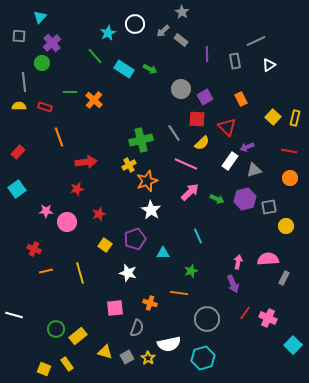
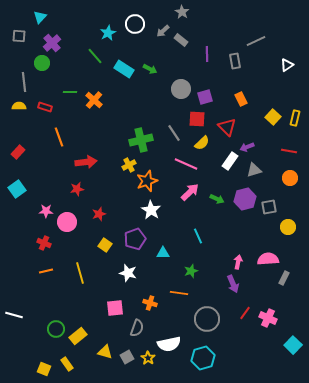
white triangle at (269, 65): moved 18 px right
purple square at (205, 97): rotated 14 degrees clockwise
yellow circle at (286, 226): moved 2 px right, 1 px down
red cross at (34, 249): moved 10 px right, 6 px up
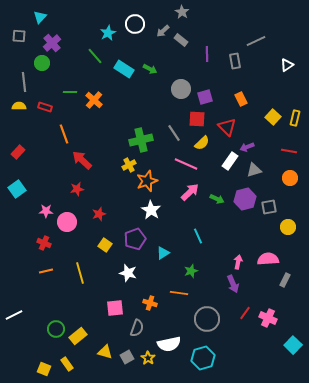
orange line at (59, 137): moved 5 px right, 3 px up
red arrow at (86, 162): moved 4 px left, 2 px up; rotated 130 degrees counterclockwise
cyan triangle at (163, 253): rotated 32 degrees counterclockwise
gray rectangle at (284, 278): moved 1 px right, 2 px down
white line at (14, 315): rotated 42 degrees counterclockwise
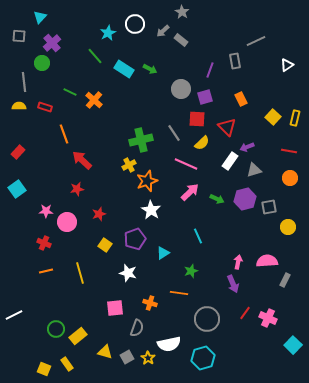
purple line at (207, 54): moved 3 px right, 16 px down; rotated 21 degrees clockwise
green line at (70, 92): rotated 24 degrees clockwise
pink semicircle at (268, 259): moved 1 px left, 2 px down
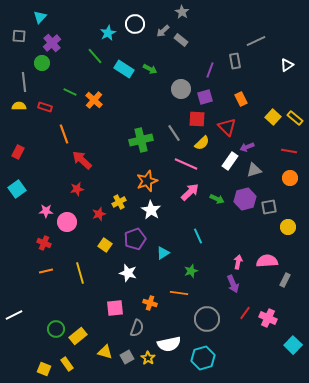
yellow rectangle at (295, 118): rotated 63 degrees counterclockwise
red rectangle at (18, 152): rotated 16 degrees counterclockwise
yellow cross at (129, 165): moved 10 px left, 37 px down
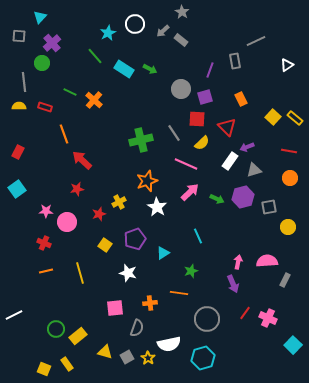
purple hexagon at (245, 199): moved 2 px left, 2 px up
white star at (151, 210): moved 6 px right, 3 px up
orange cross at (150, 303): rotated 24 degrees counterclockwise
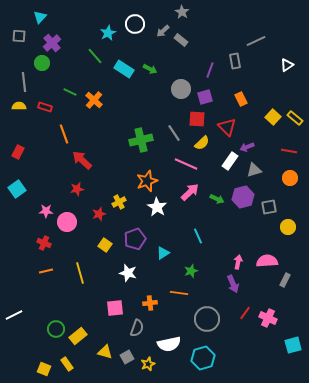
cyan square at (293, 345): rotated 30 degrees clockwise
yellow star at (148, 358): moved 6 px down; rotated 16 degrees clockwise
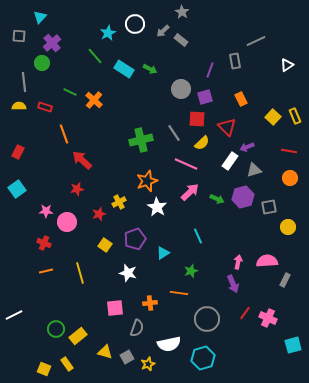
yellow rectangle at (295, 118): moved 2 px up; rotated 28 degrees clockwise
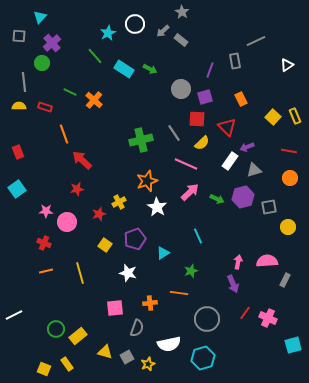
red rectangle at (18, 152): rotated 48 degrees counterclockwise
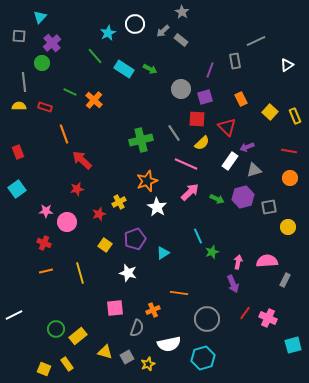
yellow square at (273, 117): moved 3 px left, 5 px up
green star at (191, 271): moved 21 px right, 19 px up
orange cross at (150, 303): moved 3 px right, 7 px down; rotated 16 degrees counterclockwise
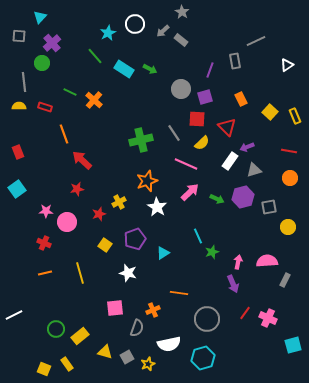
orange line at (46, 271): moved 1 px left, 2 px down
yellow rectangle at (78, 336): moved 2 px right
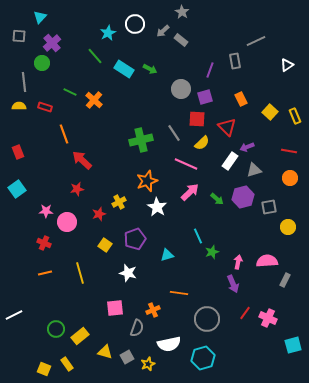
green arrow at (217, 199): rotated 16 degrees clockwise
cyan triangle at (163, 253): moved 4 px right, 2 px down; rotated 16 degrees clockwise
